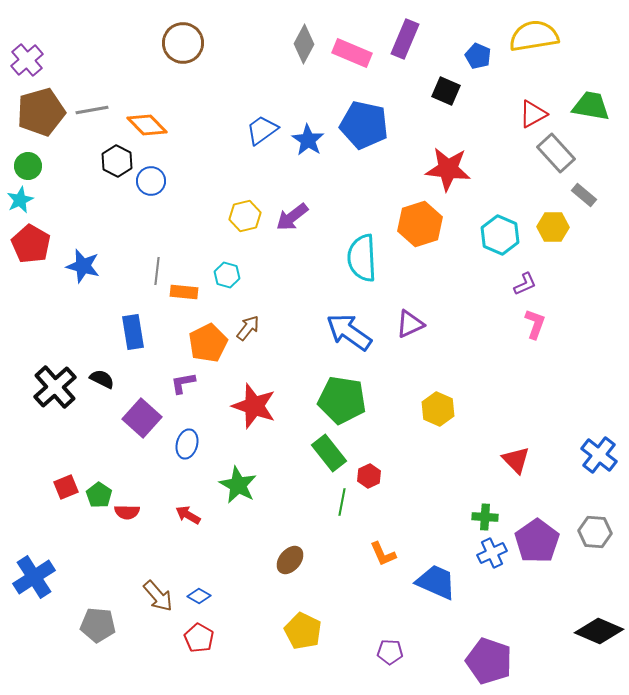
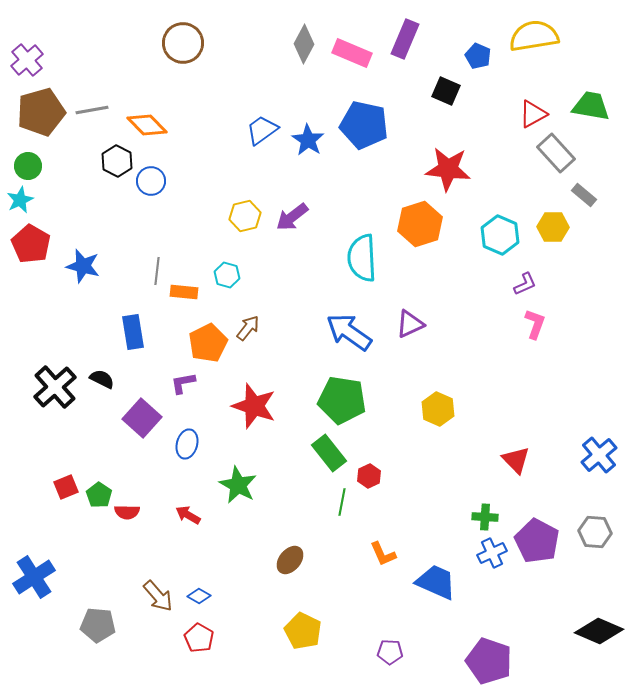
blue cross at (599, 455): rotated 12 degrees clockwise
purple pentagon at (537, 541): rotated 9 degrees counterclockwise
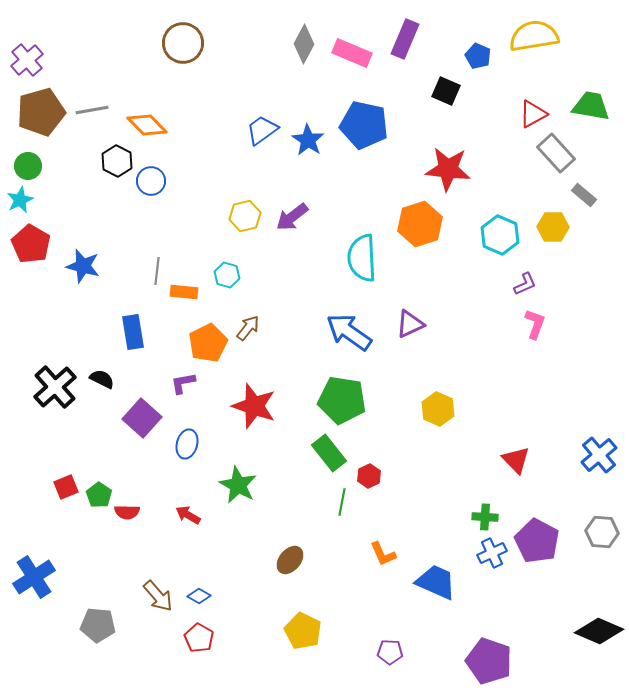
gray hexagon at (595, 532): moved 7 px right
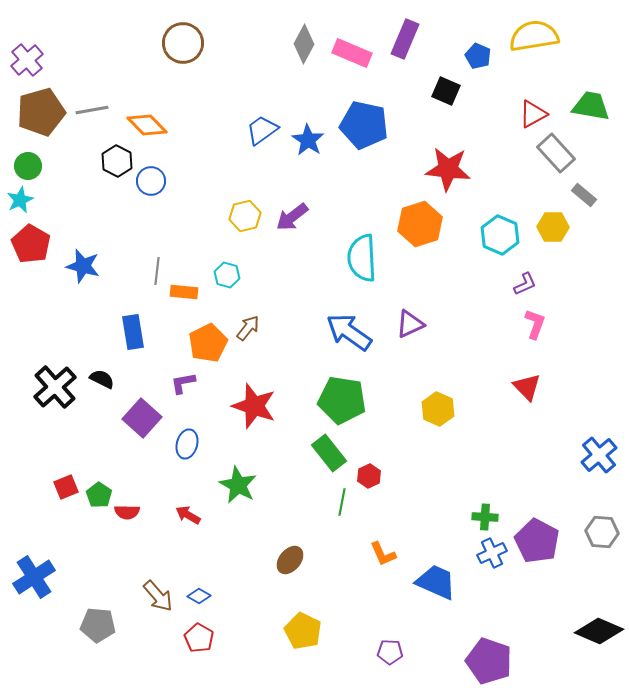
red triangle at (516, 460): moved 11 px right, 73 px up
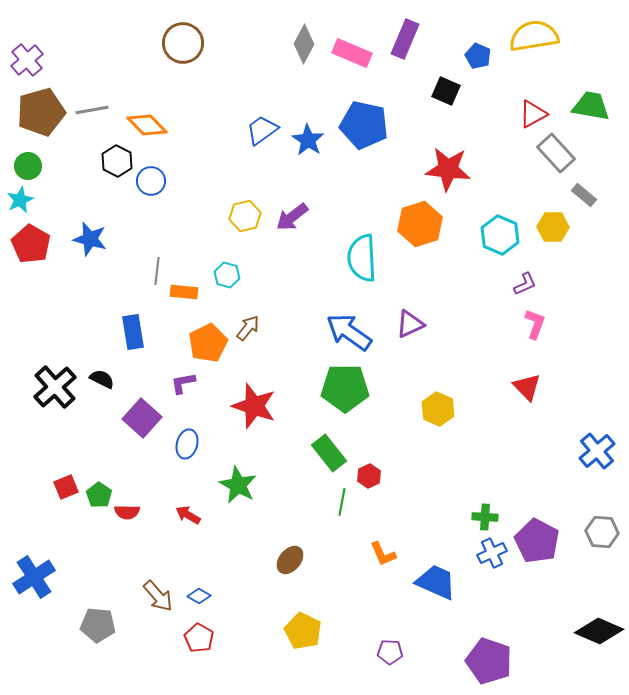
blue star at (83, 266): moved 7 px right, 27 px up
green pentagon at (342, 400): moved 3 px right, 12 px up; rotated 9 degrees counterclockwise
blue cross at (599, 455): moved 2 px left, 4 px up
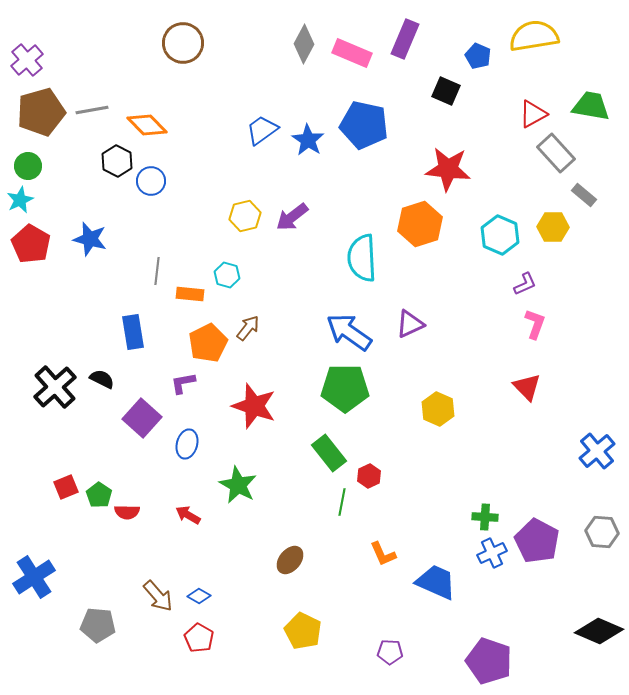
orange rectangle at (184, 292): moved 6 px right, 2 px down
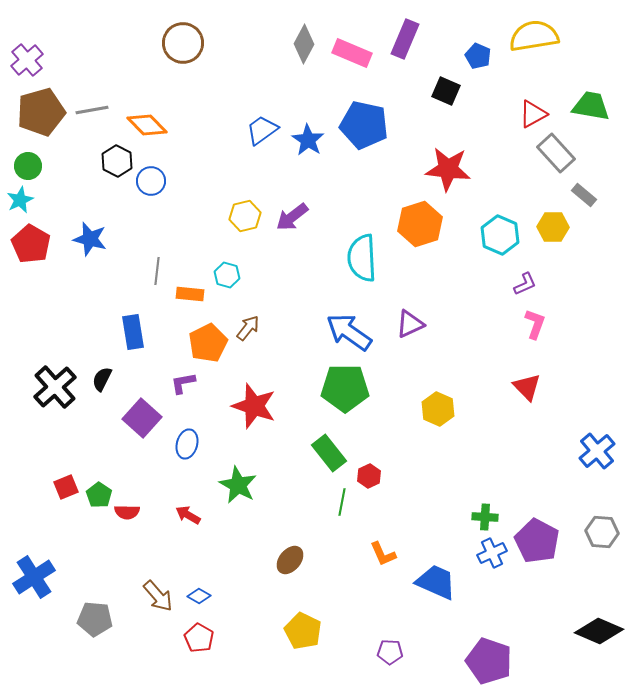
black semicircle at (102, 379): rotated 90 degrees counterclockwise
gray pentagon at (98, 625): moved 3 px left, 6 px up
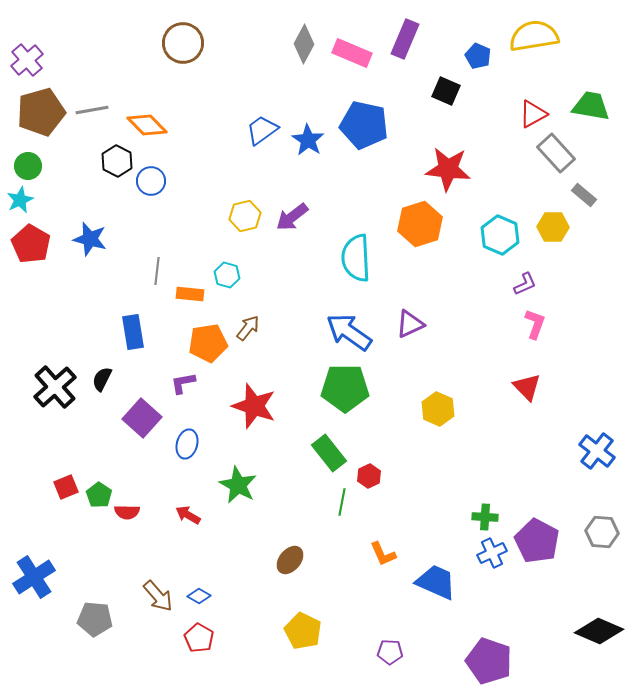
cyan semicircle at (362, 258): moved 6 px left
orange pentagon at (208, 343): rotated 18 degrees clockwise
blue cross at (597, 451): rotated 12 degrees counterclockwise
